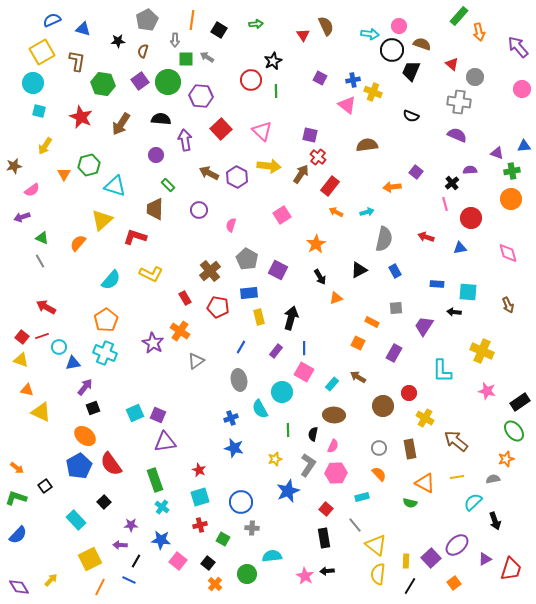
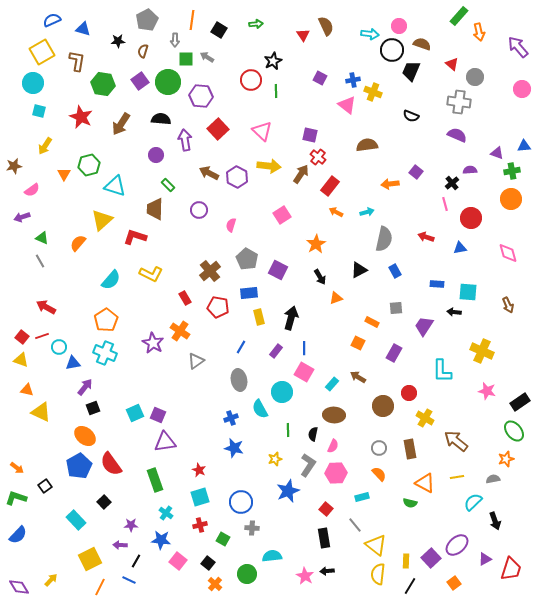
red square at (221, 129): moved 3 px left
orange arrow at (392, 187): moved 2 px left, 3 px up
cyan cross at (162, 507): moved 4 px right, 6 px down
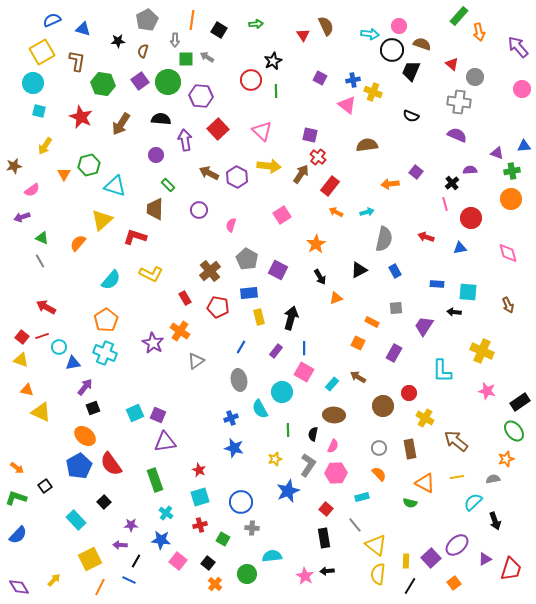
yellow arrow at (51, 580): moved 3 px right
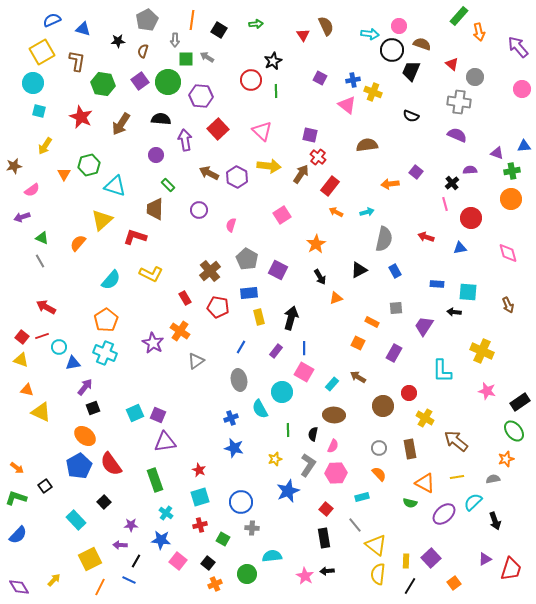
purple ellipse at (457, 545): moved 13 px left, 31 px up
orange cross at (215, 584): rotated 24 degrees clockwise
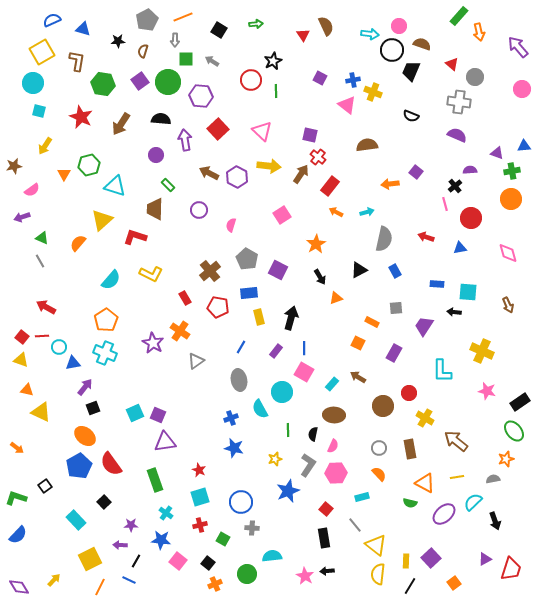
orange line at (192, 20): moved 9 px left, 3 px up; rotated 60 degrees clockwise
gray arrow at (207, 57): moved 5 px right, 4 px down
black cross at (452, 183): moved 3 px right, 3 px down
red line at (42, 336): rotated 16 degrees clockwise
orange arrow at (17, 468): moved 20 px up
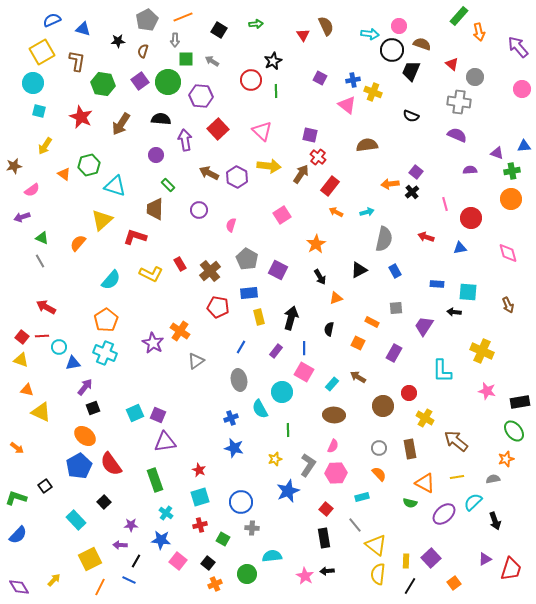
orange triangle at (64, 174): rotated 24 degrees counterclockwise
black cross at (455, 186): moved 43 px left, 6 px down
red rectangle at (185, 298): moved 5 px left, 34 px up
black rectangle at (520, 402): rotated 24 degrees clockwise
black semicircle at (313, 434): moved 16 px right, 105 px up
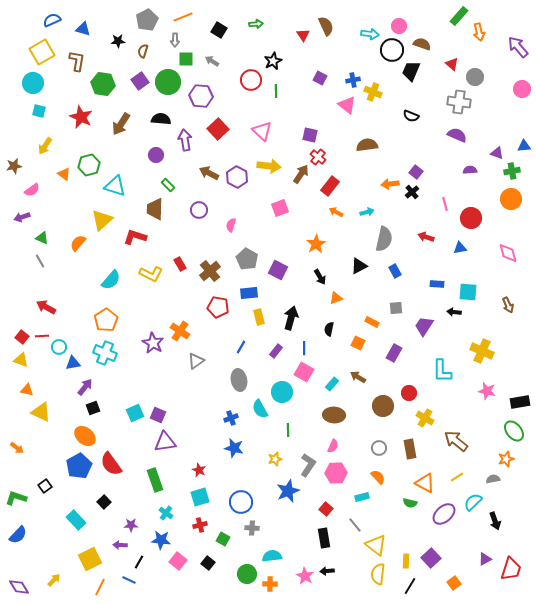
pink square at (282, 215): moved 2 px left, 7 px up; rotated 12 degrees clockwise
black triangle at (359, 270): moved 4 px up
orange semicircle at (379, 474): moved 1 px left, 3 px down
yellow line at (457, 477): rotated 24 degrees counterclockwise
black line at (136, 561): moved 3 px right, 1 px down
orange cross at (215, 584): moved 55 px right; rotated 24 degrees clockwise
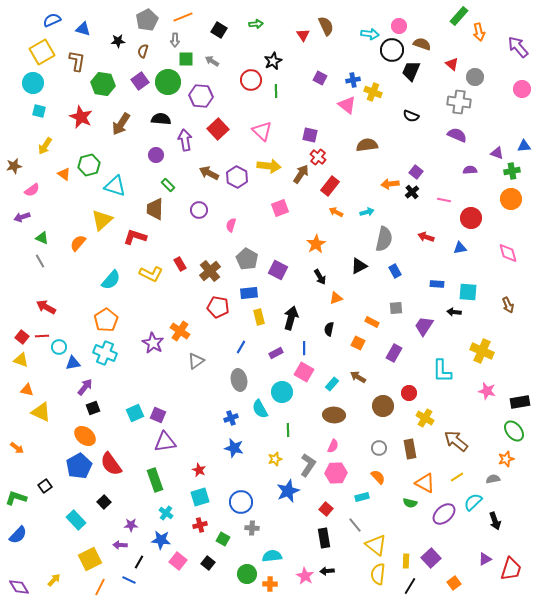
pink line at (445, 204): moved 1 px left, 4 px up; rotated 64 degrees counterclockwise
purple rectangle at (276, 351): moved 2 px down; rotated 24 degrees clockwise
